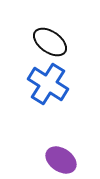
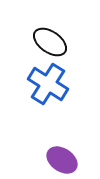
purple ellipse: moved 1 px right
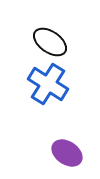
purple ellipse: moved 5 px right, 7 px up
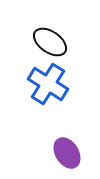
purple ellipse: rotated 24 degrees clockwise
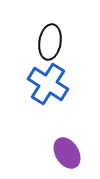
black ellipse: rotated 64 degrees clockwise
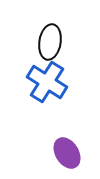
blue cross: moved 1 px left, 2 px up
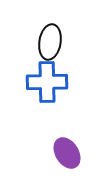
blue cross: rotated 33 degrees counterclockwise
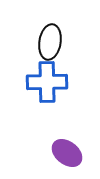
purple ellipse: rotated 20 degrees counterclockwise
